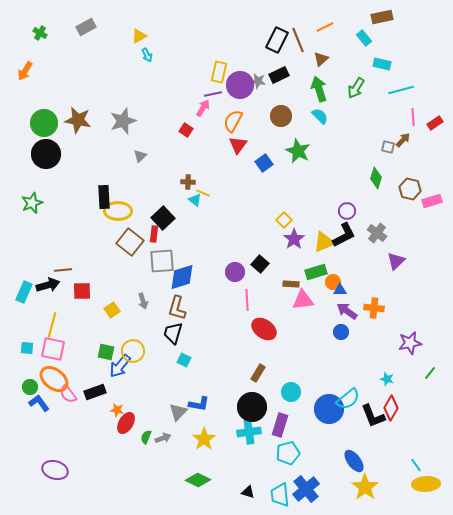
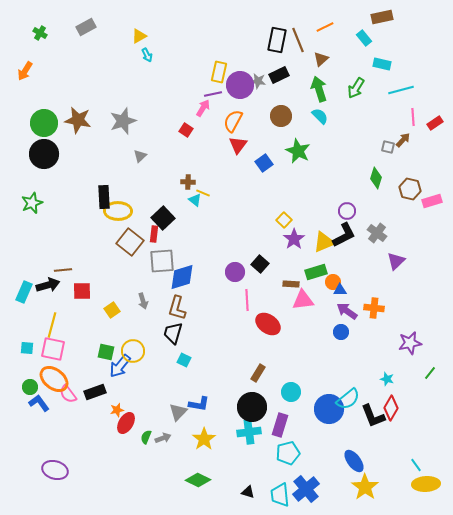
black rectangle at (277, 40): rotated 15 degrees counterclockwise
black circle at (46, 154): moved 2 px left
red ellipse at (264, 329): moved 4 px right, 5 px up
orange star at (117, 410): rotated 24 degrees counterclockwise
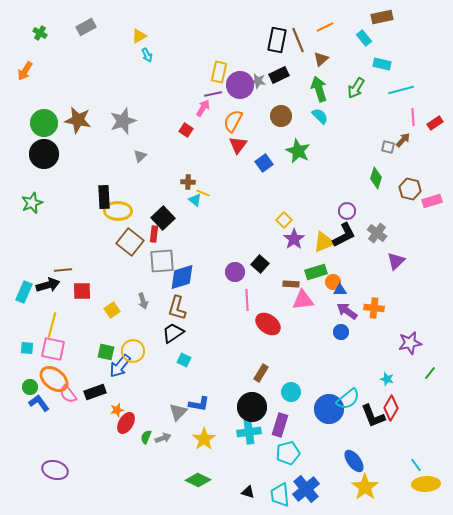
black trapezoid at (173, 333): rotated 40 degrees clockwise
brown rectangle at (258, 373): moved 3 px right
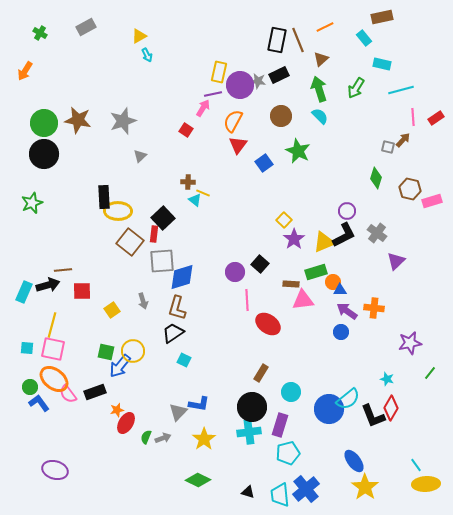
red rectangle at (435, 123): moved 1 px right, 5 px up
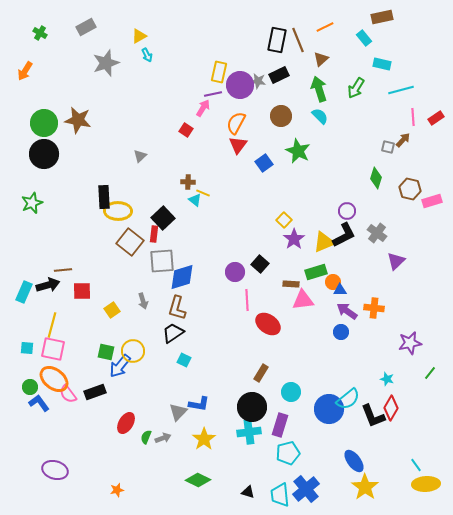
gray star at (123, 121): moved 17 px left, 58 px up
orange semicircle at (233, 121): moved 3 px right, 2 px down
orange star at (117, 410): moved 80 px down
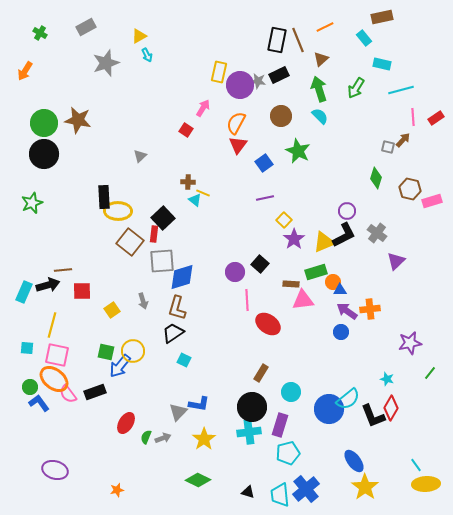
purple line at (213, 94): moved 52 px right, 104 px down
orange cross at (374, 308): moved 4 px left, 1 px down; rotated 12 degrees counterclockwise
pink square at (53, 349): moved 4 px right, 6 px down
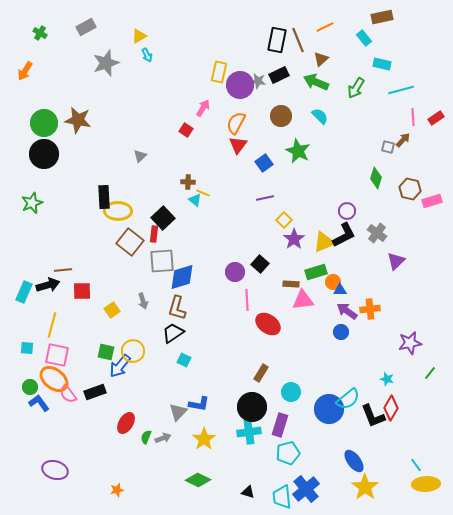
green arrow at (319, 89): moved 3 px left, 7 px up; rotated 50 degrees counterclockwise
cyan trapezoid at (280, 495): moved 2 px right, 2 px down
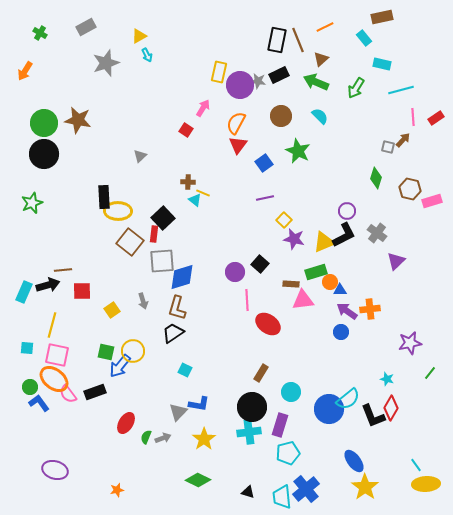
purple star at (294, 239): rotated 25 degrees counterclockwise
orange circle at (333, 282): moved 3 px left
cyan square at (184, 360): moved 1 px right, 10 px down
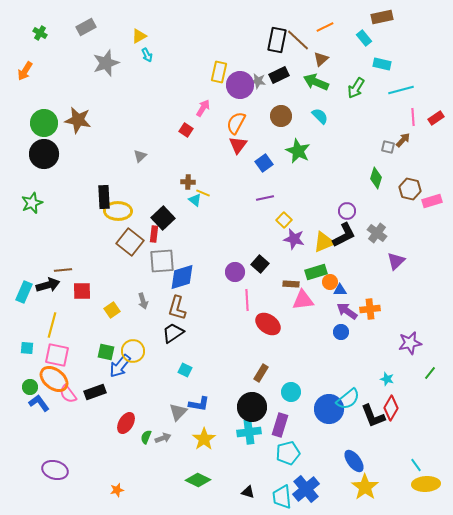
brown line at (298, 40): rotated 25 degrees counterclockwise
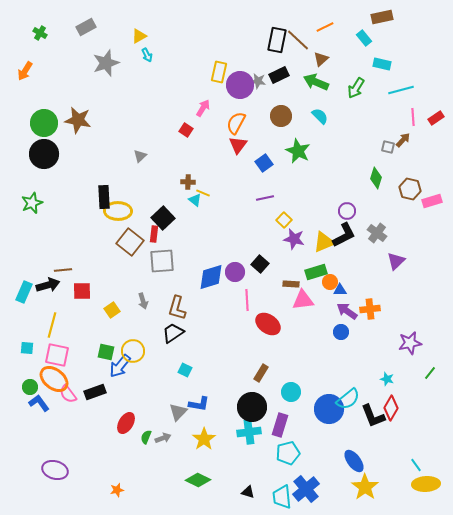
blue diamond at (182, 277): moved 29 px right
